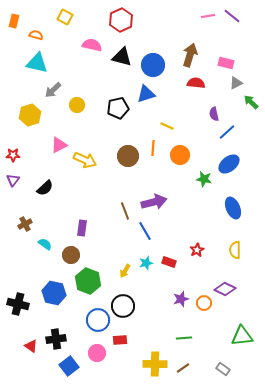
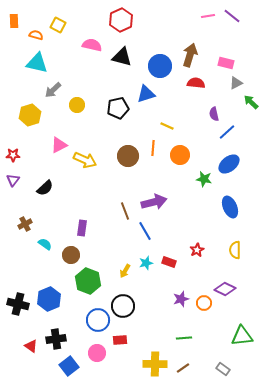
yellow square at (65, 17): moved 7 px left, 8 px down
orange rectangle at (14, 21): rotated 16 degrees counterclockwise
blue circle at (153, 65): moved 7 px right, 1 px down
blue ellipse at (233, 208): moved 3 px left, 1 px up
blue hexagon at (54, 293): moved 5 px left, 6 px down; rotated 25 degrees clockwise
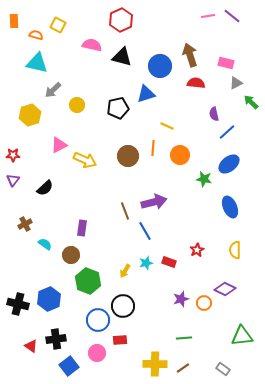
brown arrow at (190, 55): rotated 35 degrees counterclockwise
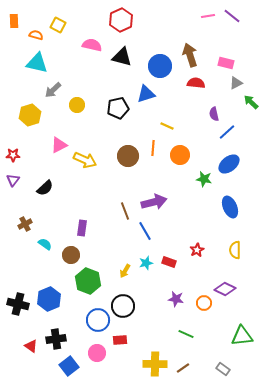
purple star at (181, 299): moved 5 px left; rotated 28 degrees clockwise
green line at (184, 338): moved 2 px right, 4 px up; rotated 28 degrees clockwise
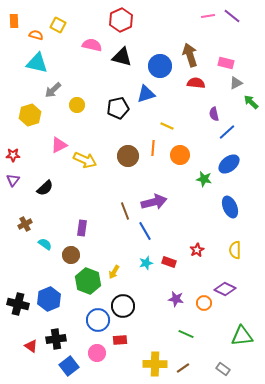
yellow arrow at (125, 271): moved 11 px left, 1 px down
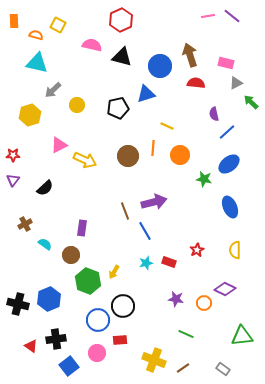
yellow cross at (155, 364): moved 1 px left, 4 px up; rotated 20 degrees clockwise
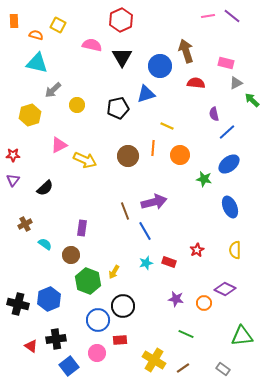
brown arrow at (190, 55): moved 4 px left, 4 px up
black triangle at (122, 57): rotated 45 degrees clockwise
green arrow at (251, 102): moved 1 px right, 2 px up
yellow cross at (154, 360): rotated 10 degrees clockwise
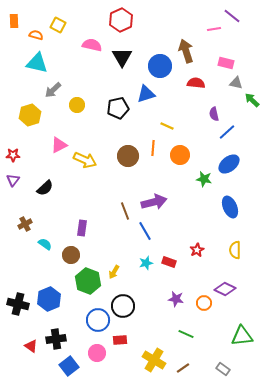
pink line at (208, 16): moved 6 px right, 13 px down
gray triangle at (236, 83): rotated 40 degrees clockwise
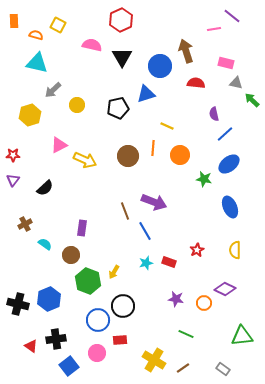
blue line at (227, 132): moved 2 px left, 2 px down
purple arrow at (154, 202): rotated 35 degrees clockwise
